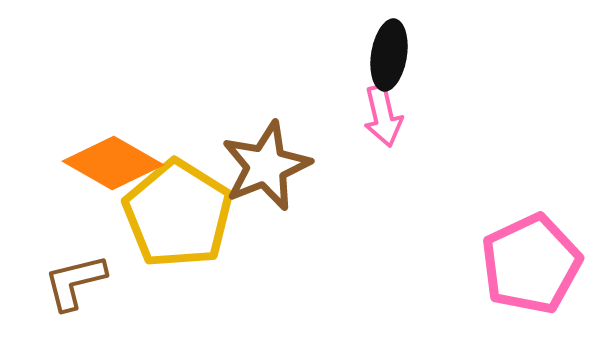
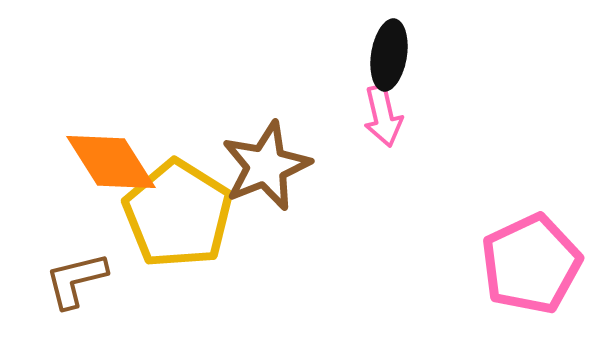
orange diamond: moved 2 px left, 1 px up; rotated 28 degrees clockwise
brown L-shape: moved 1 px right, 2 px up
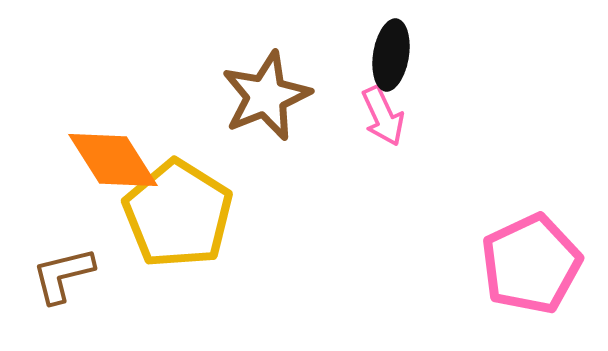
black ellipse: moved 2 px right
pink arrow: rotated 12 degrees counterclockwise
orange diamond: moved 2 px right, 2 px up
brown star: moved 70 px up
brown L-shape: moved 13 px left, 5 px up
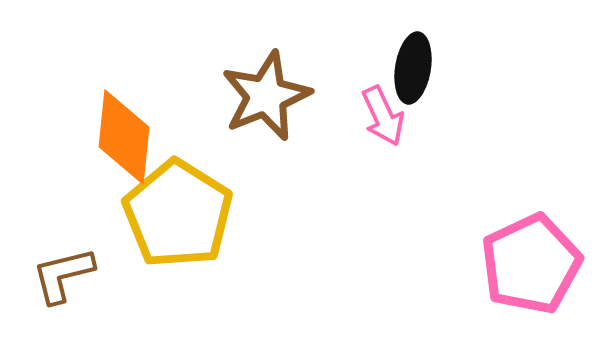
black ellipse: moved 22 px right, 13 px down
orange diamond: moved 11 px right, 23 px up; rotated 38 degrees clockwise
